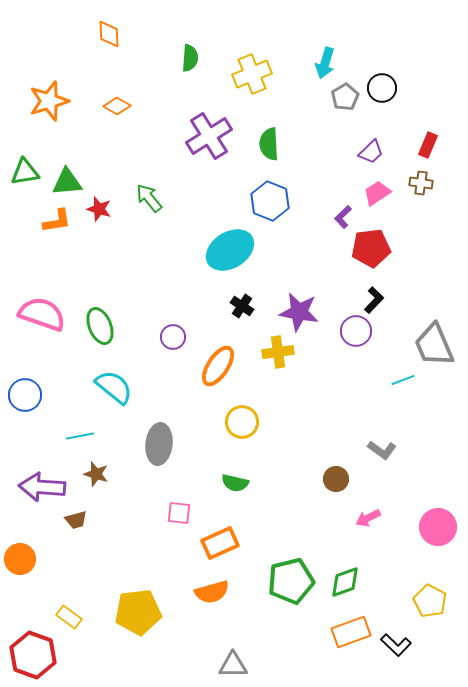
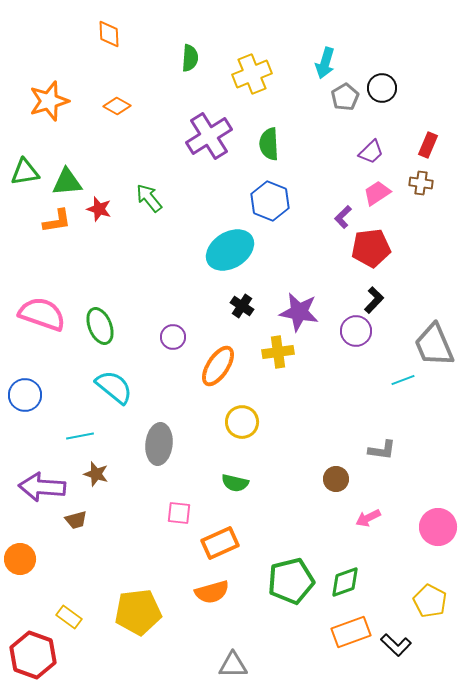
gray L-shape at (382, 450): rotated 28 degrees counterclockwise
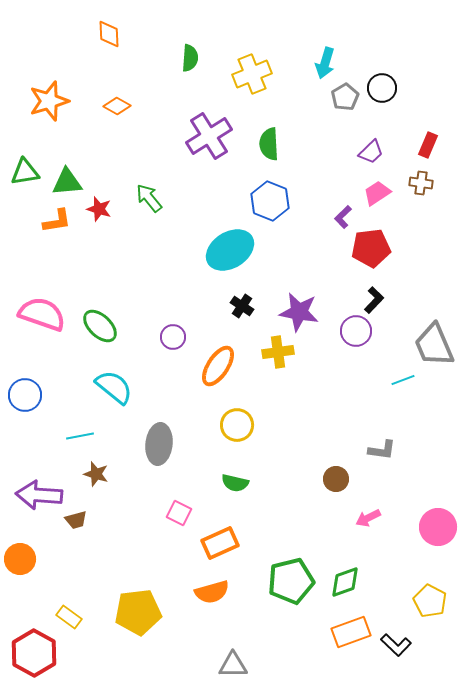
green ellipse at (100, 326): rotated 24 degrees counterclockwise
yellow circle at (242, 422): moved 5 px left, 3 px down
purple arrow at (42, 487): moved 3 px left, 8 px down
pink square at (179, 513): rotated 20 degrees clockwise
red hexagon at (33, 655): moved 1 px right, 2 px up; rotated 9 degrees clockwise
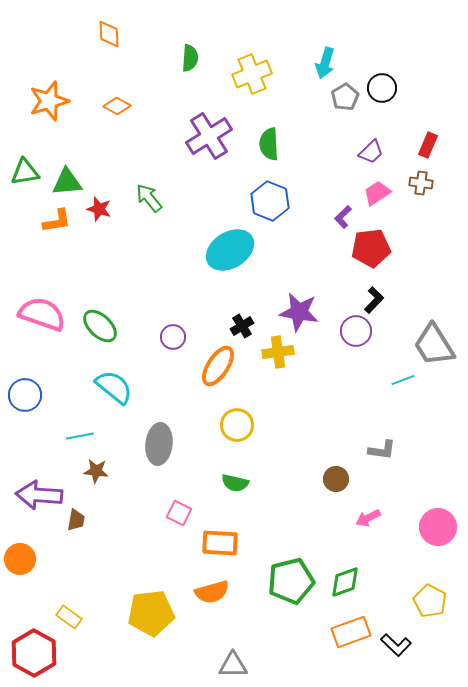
black cross at (242, 306): moved 20 px down; rotated 25 degrees clockwise
gray trapezoid at (434, 345): rotated 9 degrees counterclockwise
brown star at (96, 474): moved 3 px up; rotated 10 degrees counterclockwise
brown trapezoid at (76, 520): rotated 65 degrees counterclockwise
orange rectangle at (220, 543): rotated 27 degrees clockwise
yellow pentagon at (138, 612): moved 13 px right, 1 px down
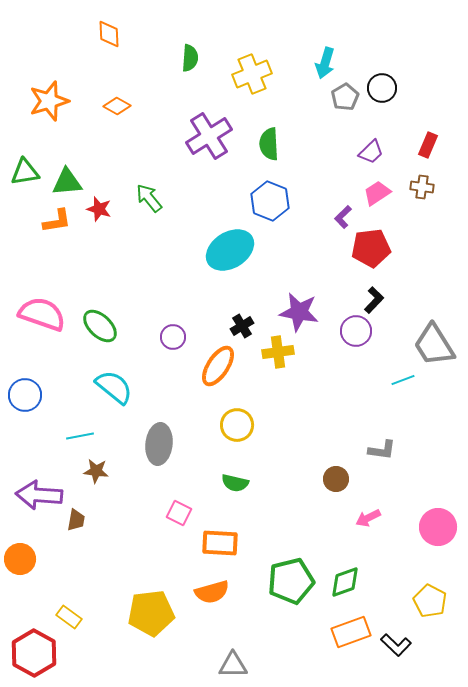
brown cross at (421, 183): moved 1 px right, 4 px down
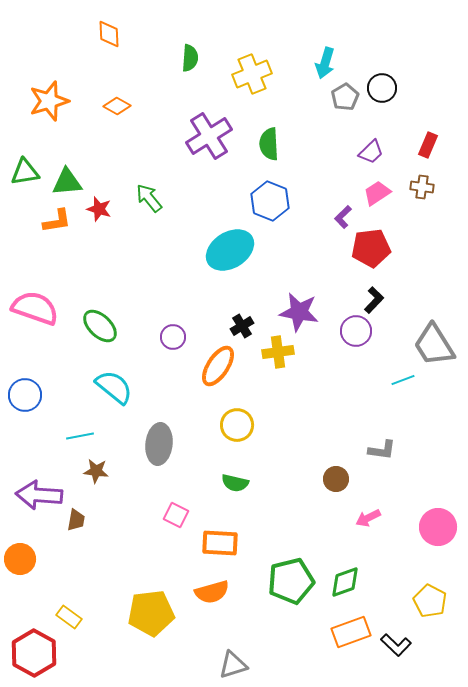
pink semicircle at (42, 314): moved 7 px left, 6 px up
pink square at (179, 513): moved 3 px left, 2 px down
gray triangle at (233, 665): rotated 16 degrees counterclockwise
